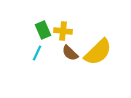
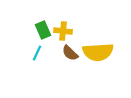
yellow semicircle: rotated 40 degrees clockwise
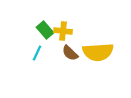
green rectangle: moved 2 px right; rotated 18 degrees counterclockwise
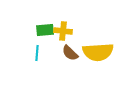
green rectangle: rotated 54 degrees counterclockwise
cyan line: rotated 21 degrees counterclockwise
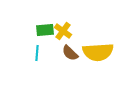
yellow cross: rotated 30 degrees clockwise
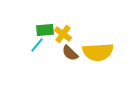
yellow cross: moved 3 px down
cyan line: moved 8 px up; rotated 35 degrees clockwise
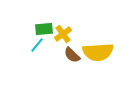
green rectangle: moved 1 px left, 1 px up
yellow cross: rotated 18 degrees clockwise
brown semicircle: moved 2 px right, 2 px down
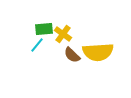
yellow cross: rotated 18 degrees counterclockwise
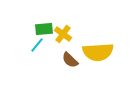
brown semicircle: moved 2 px left, 5 px down
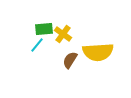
brown semicircle: rotated 78 degrees clockwise
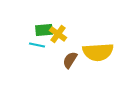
green rectangle: moved 1 px down
yellow cross: moved 5 px left
cyan line: rotated 63 degrees clockwise
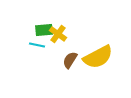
yellow semicircle: moved 5 px down; rotated 24 degrees counterclockwise
